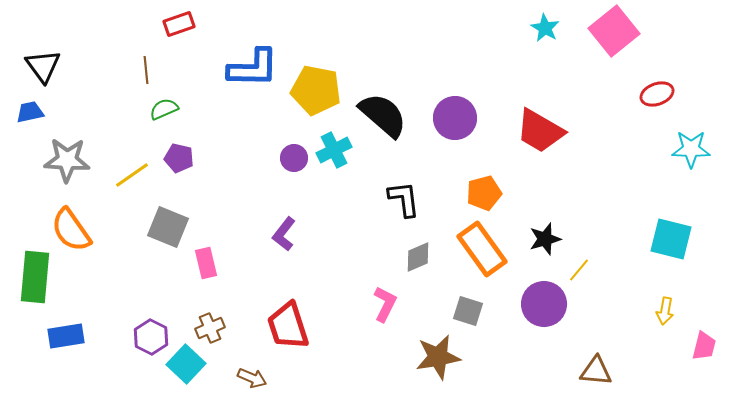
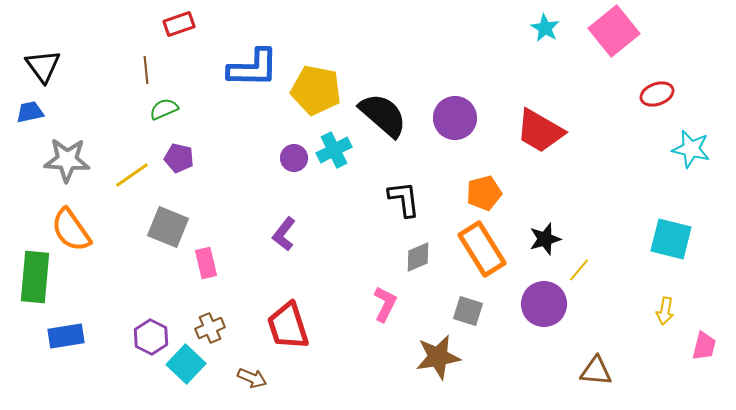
cyan star at (691, 149): rotated 12 degrees clockwise
orange rectangle at (482, 249): rotated 4 degrees clockwise
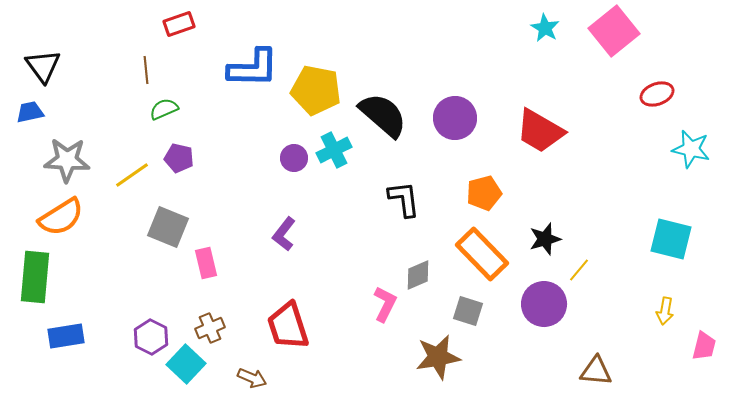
orange semicircle at (71, 230): moved 10 px left, 13 px up; rotated 87 degrees counterclockwise
orange rectangle at (482, 249): moved 5 px down; rotated 12 degrees counterclockwise
gray diamond at (418, 257): moved 18 px down
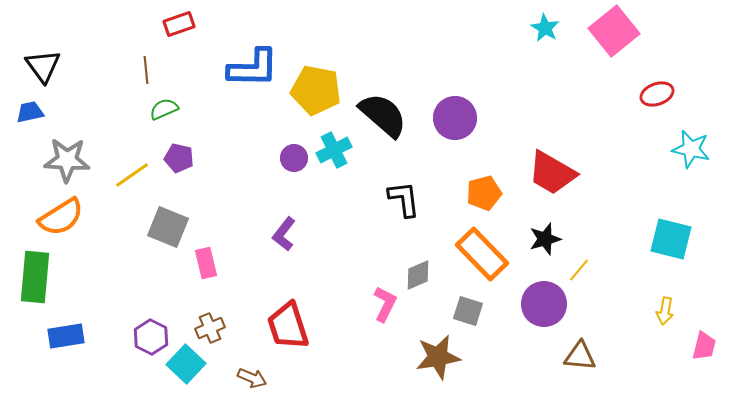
red trapezoid at (540, 131): moved 12 px right, 42 px down
brown triangle at (596, 371): moved 16 px left, 15 px up
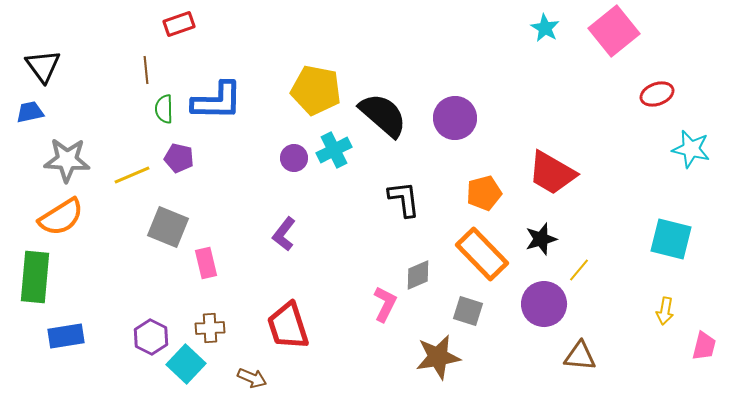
blue L-shape at (253, 68): moved 36 px left, 33 px down
green semicircle at (164, 109): rotated 68 degrees counterclockwise
yellow line at (132, 175): rotated 12 degrees clockwise
black star at (545, 239): moved 4 px left
brown cross at (210, 328): rotated 20 degrees clockwise
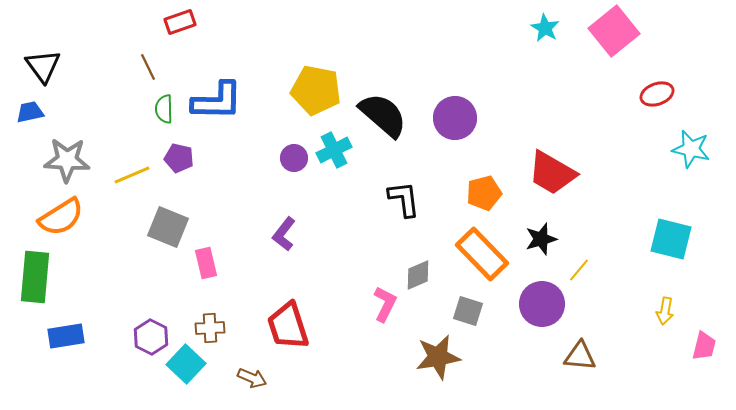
red rectangle at (179, 24): moved 1 px right, 2 px up
brown line at (146, 70): moved 2 px right, 3 px up; rotated 20 degrees counterclockwise
purple circle at (544, 304): moved 2 px left
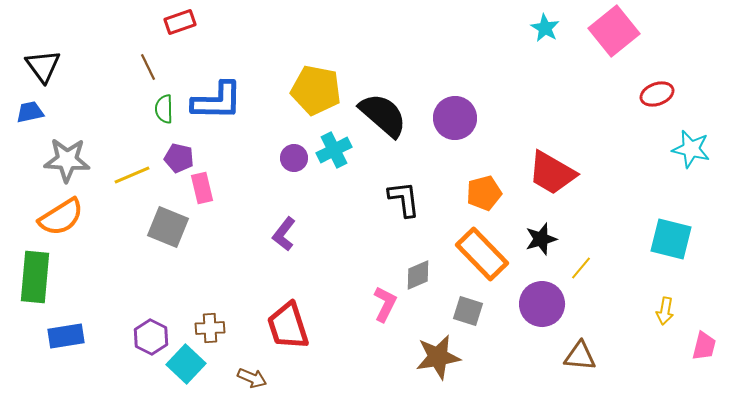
pink rectangle at (206, 263): moved 4 px left, 75 px up
yellow line at (579, 270): moved 2 px right, 2 px up
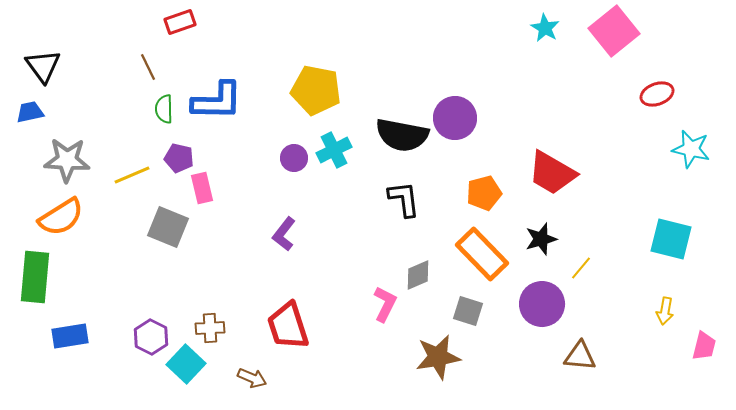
black semicircle at (383, 115): moved 19 px right, 20 px down; rotated 150 degrees clockwise
blue rectangle at (66, 336): moved 4 px right
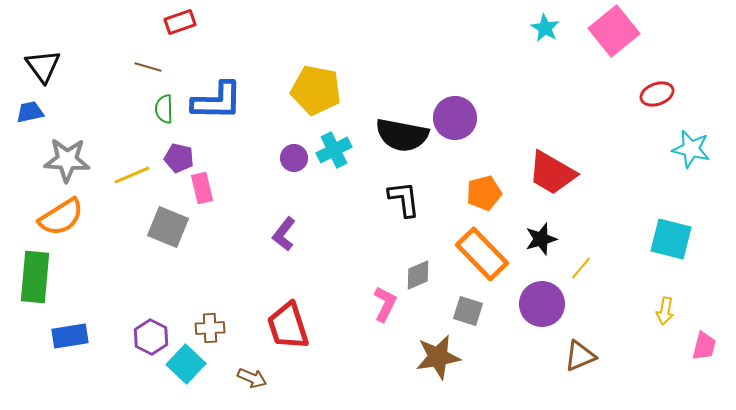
brown line at (148, 67): rotated 48 degrees counterclockwise
brown triangle at (580, 356): rotated 28 degrees counterclockwise
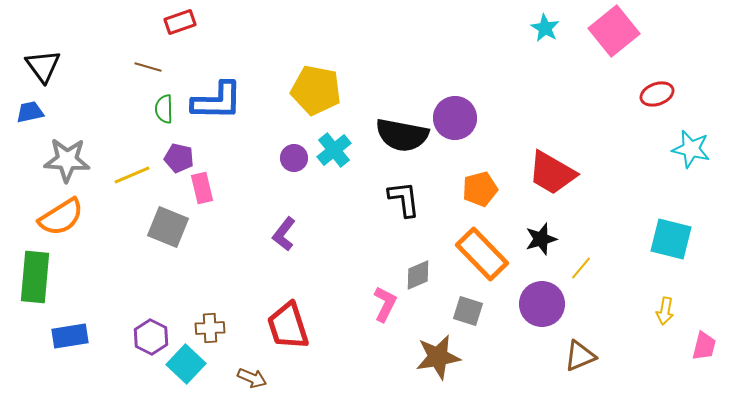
cyan cross at (334, 150): rotated 12 degrees counterclockwise
orange pentagon at (484, 193): moved 4 px left, 4 px up
